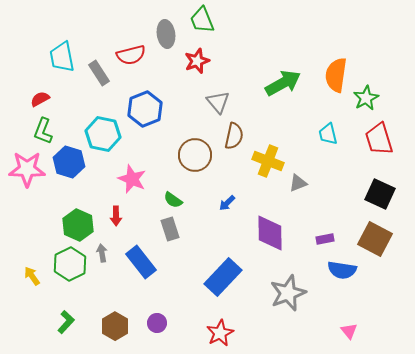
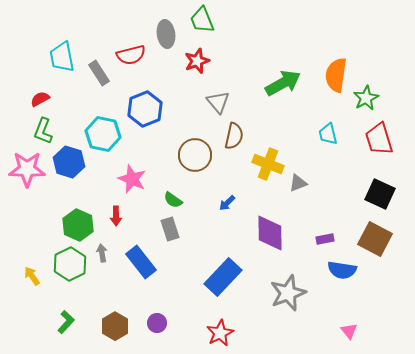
yellow cross at (268, 161): moved 3 px down
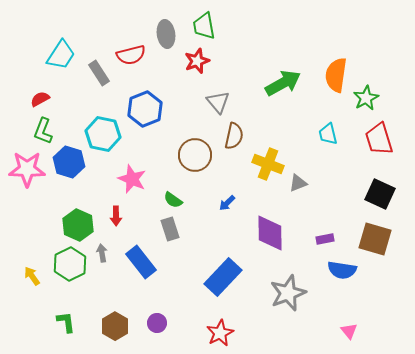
green trapezoid at (202, 20): moved 2 px right, 6 px down; rotated 12 degrees clockwise
cyan trapezoid at (62, 57): moved 1 px left, 2 px up; rotated 136 degrees counterclockwise
brown square at (375, 239): rotated 12 degrees counterclockwise
green L-shape at (66, 322): rotated 50 degrees counterclockwise
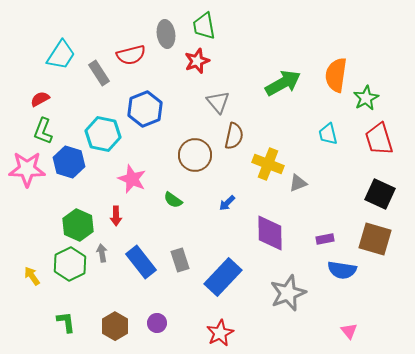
gray rectangle at (170, 229): moved 10 px right, 31 px down
